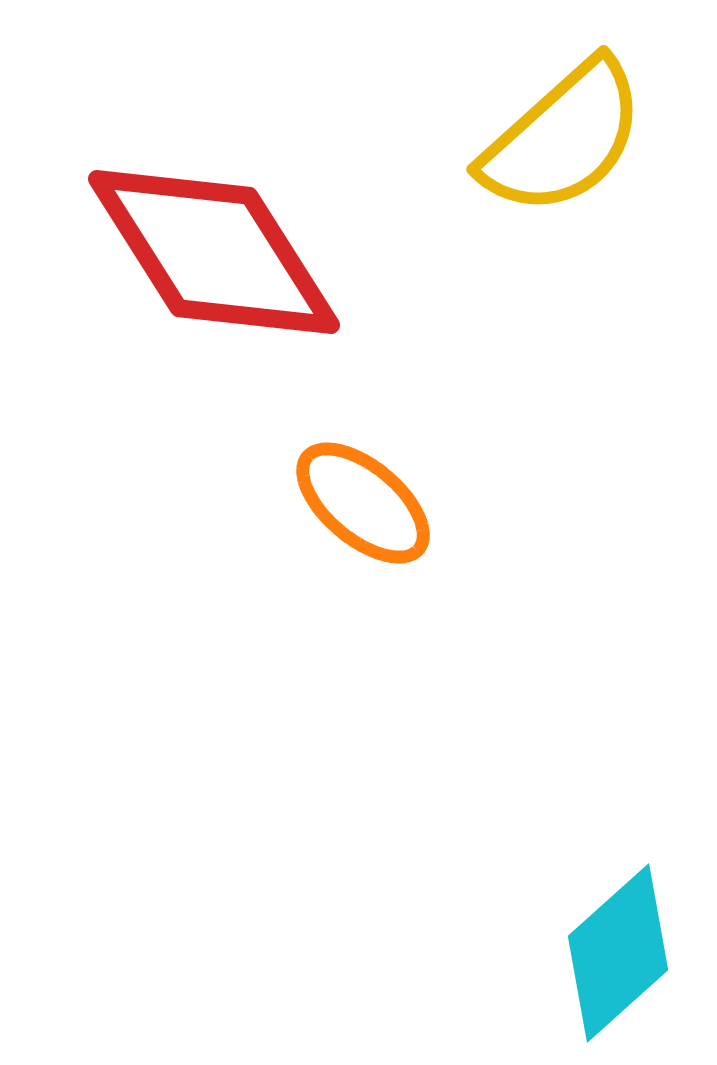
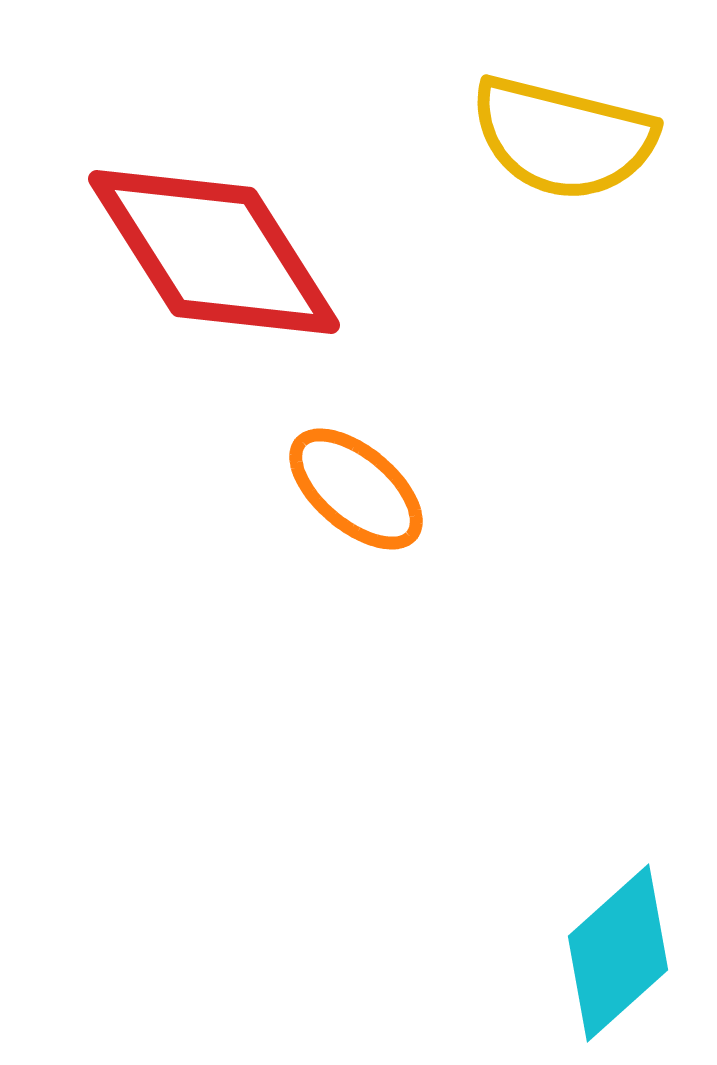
yellow semicircle: rotated 56 degrees clockwise
orange ellipse: moved 7 px left, 14 px up
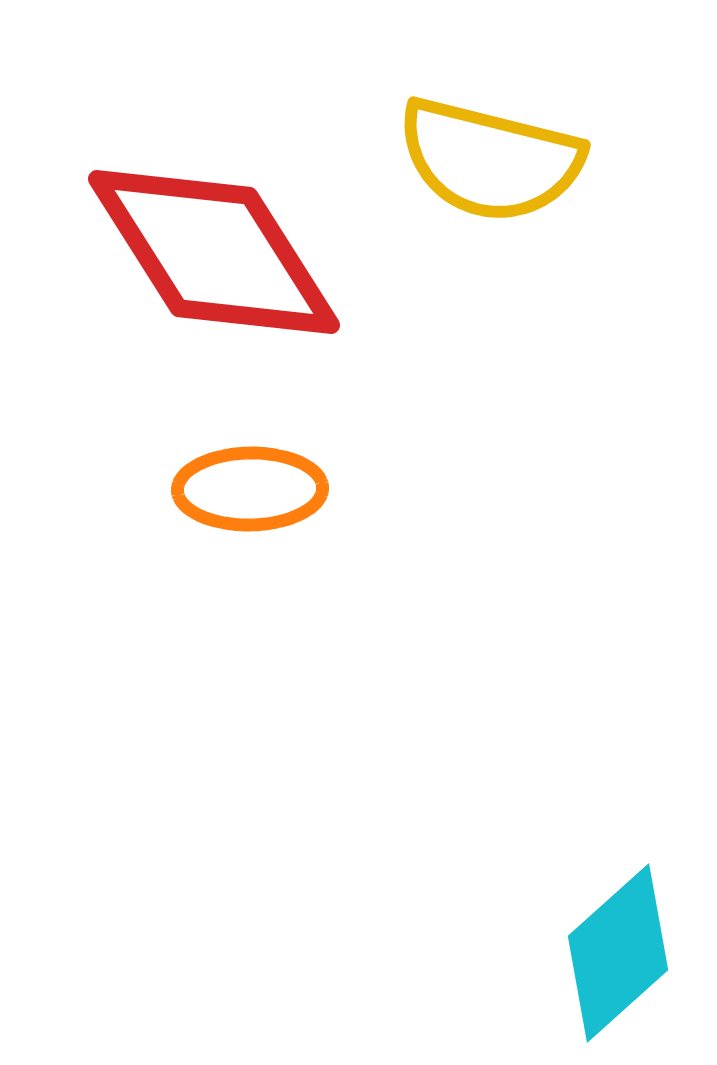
yellow semicircle: moved 73 px left, 22 px down
orange ellipse: moved 106 px left; rotated 41 degrees counterclockwise
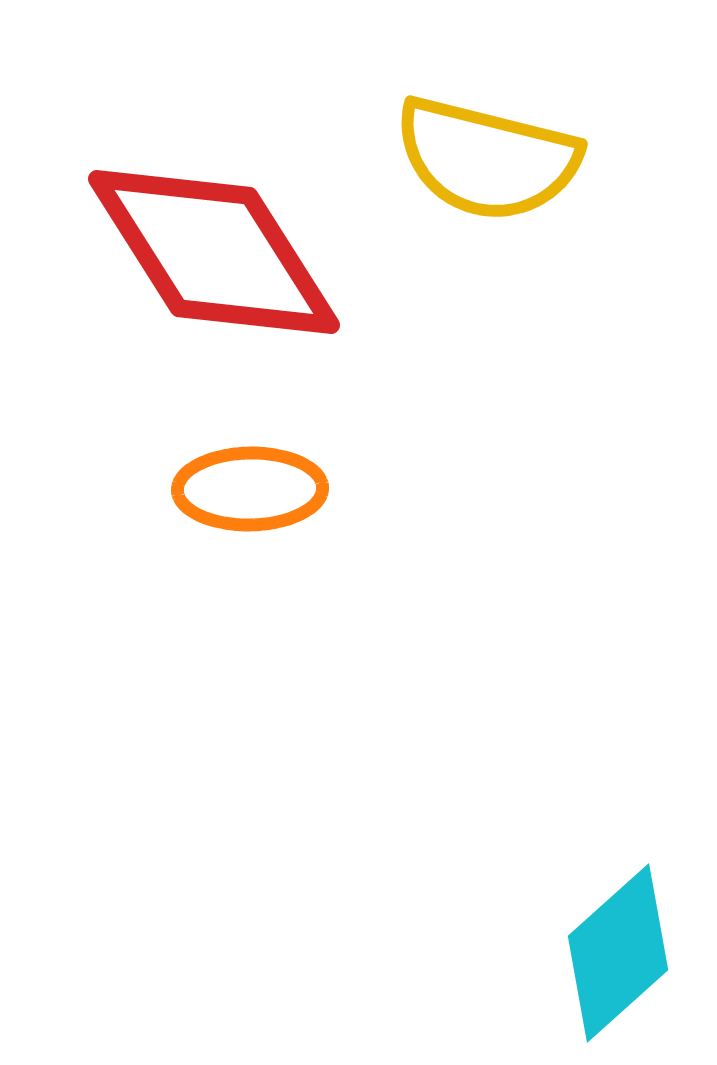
yellow semicircle: moved 3 px left, 1 px up
